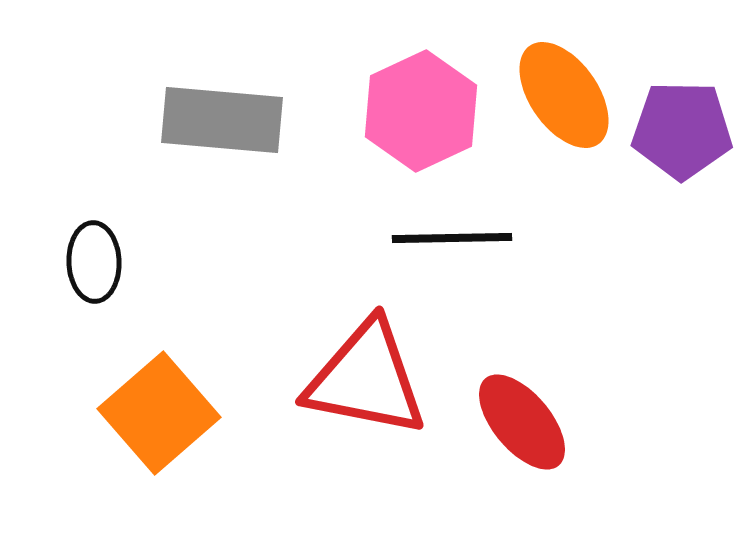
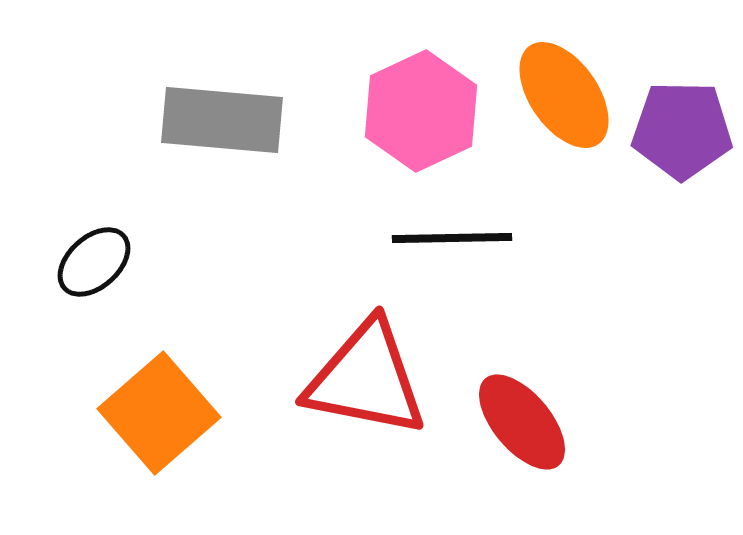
black ellipse: rotated 50 degrees clockwise
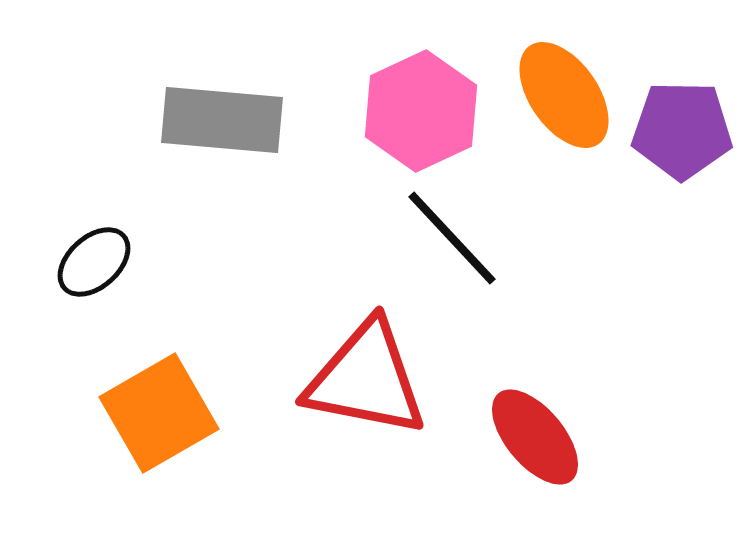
black line: rotated 48 degrees clockwise
orange square: rotated 11 degrees clockwise
red ellipse: moved 13 px right, 15 px down
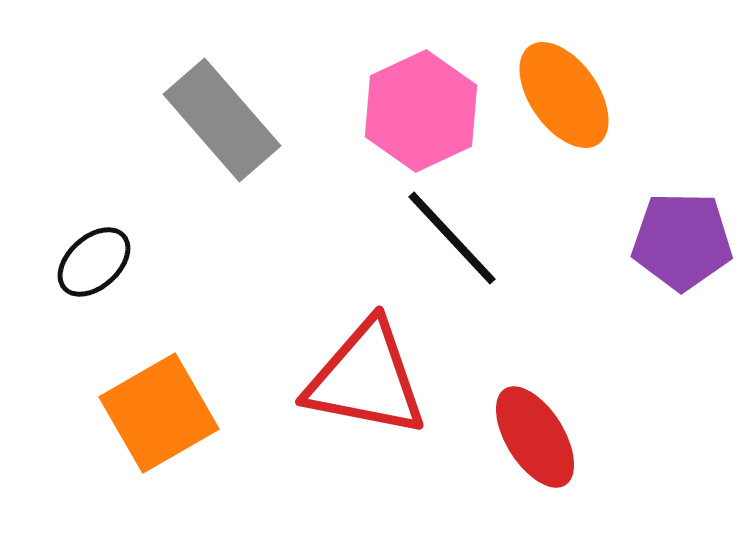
gray rectangle: rotated 44 degrees clockwise
purple pentagon: moved 111 px down
red ellipse: rotated 8 degrees clockwise
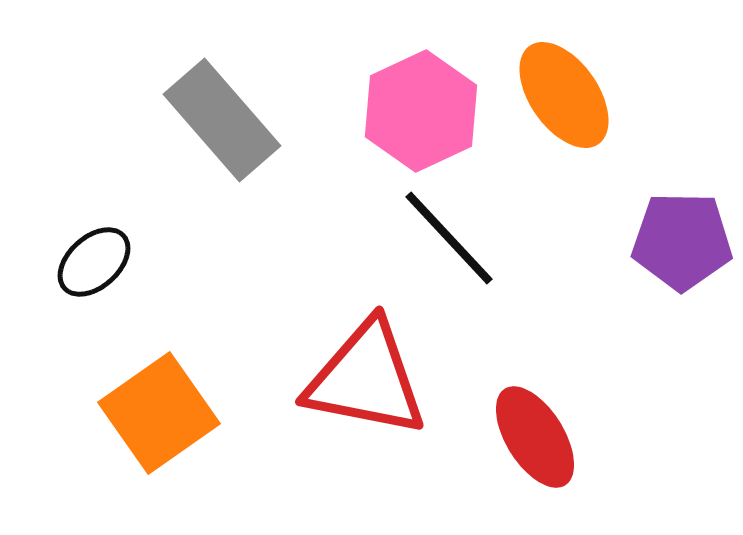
black line: moved 3 px left
orange square: rotated 5 degrees counterclockwise
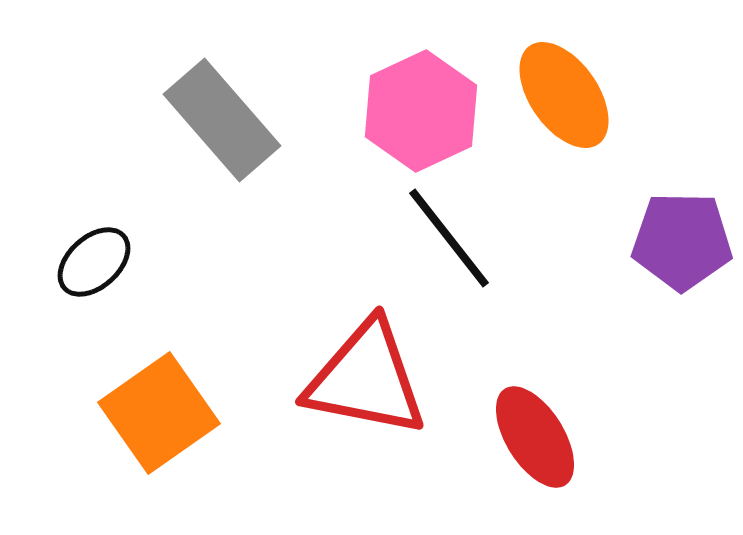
black line: rotated 5 degrees clockwise
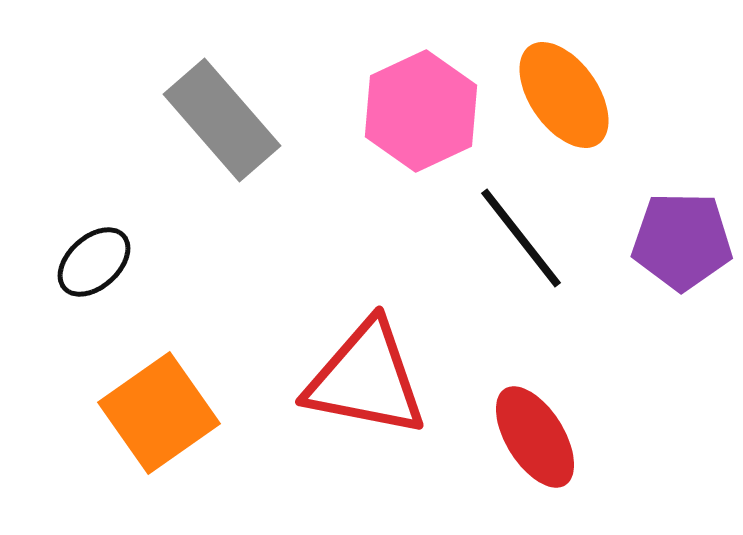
black line: moved 72 px right
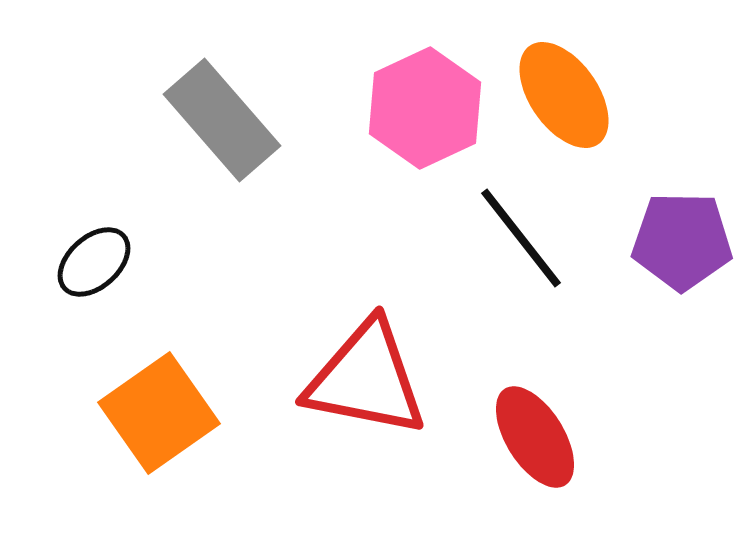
pink hexagon: moved 4 px right, 3 px up
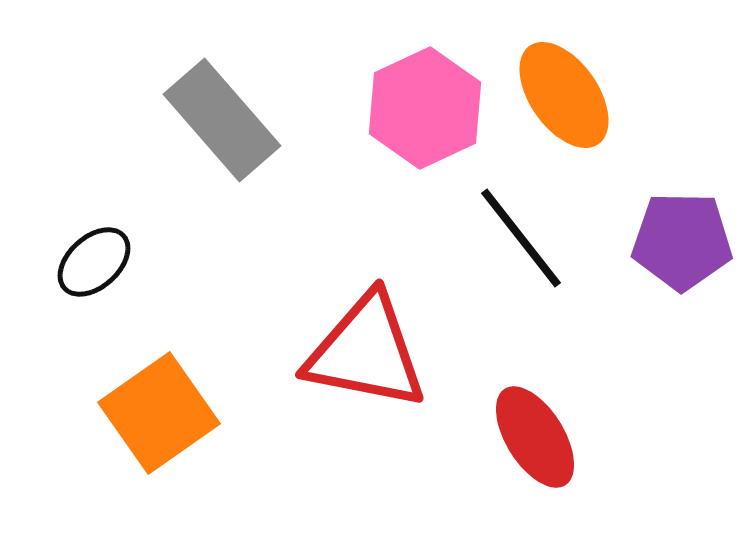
red triangle: moved 27 px up
